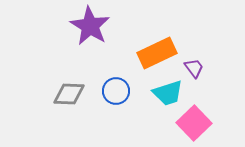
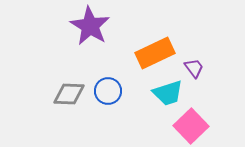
orange rectangle: moved 2 px left
blue circle: moved 8 px left
pink square: moved 3 px left, 3 px down
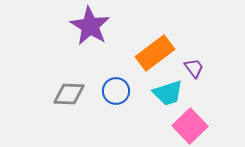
orange rectangle: rotated 12 degrees counterclockwise
blue circle: moved 8 px right
pink square: moved 1 px left
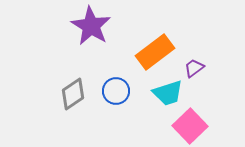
purple star: moved 1 px right
orange rectangle: moved 1 px up
purple trapezoid: rotated 90 degrees counterclockwise
gray diamond: moved 4 px right; rotated 36 degrees counterclockwise
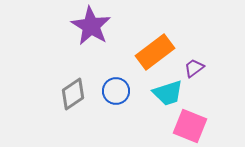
pink square: rotated 24 degrees counterclockwise
